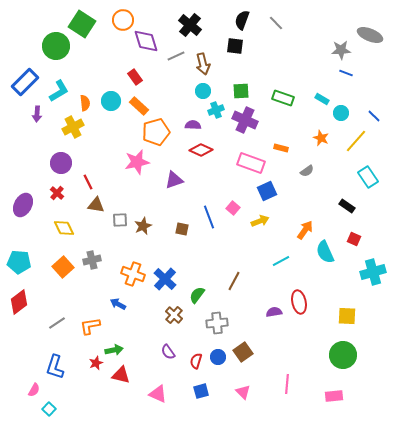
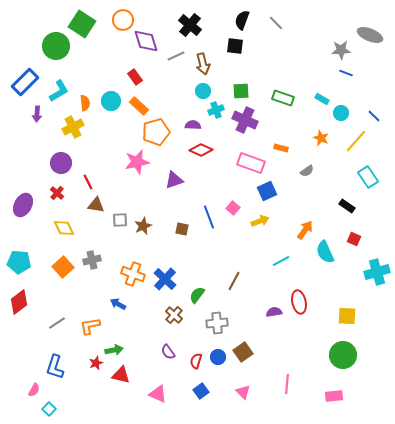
cyan cross at (373, 272): moved 4 px right
blue square at (201, 391): rotated 21 degrees counterclockwise
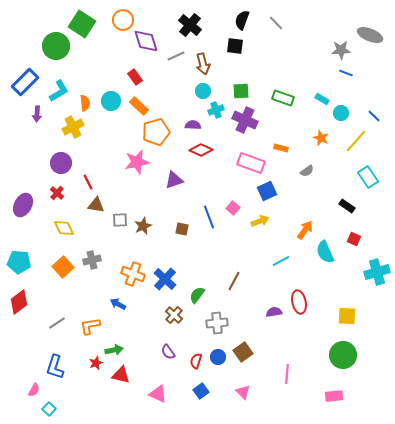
pink line at (287, 384): moved 10 px up
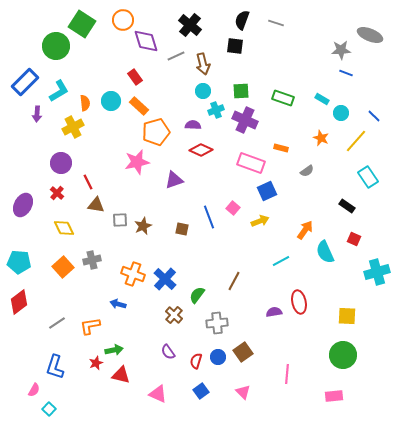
gray line at (276, 23): rotated 28 degrees counterclockwise
blue arrow at (118, 304): rotated 14 degrees counterclockwise
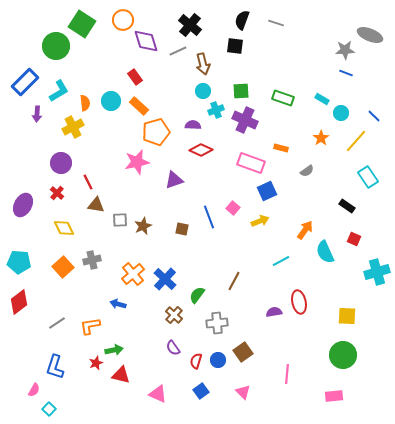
gray star at (341, 50): moved 4 px right
gray line at (176, 56): moved 2 px right, 5 px up
orange star at (321, 138): rotated 14 degrees clockwise
orange cross at (133, 274): rotated 30 degrees clockwise
purple semicircle at (168, 352): moved 5 px right, 4 px up
blue circle at (218, 357): moved 3 px down
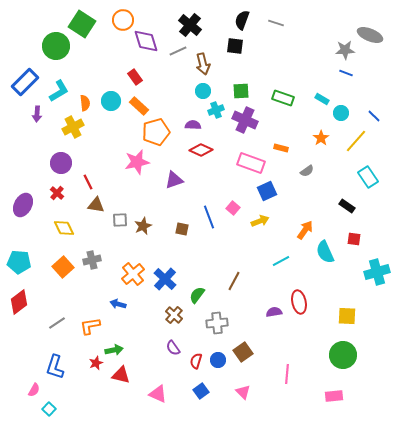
red square at (354, 239): rotated 16 degrees counterclockwise
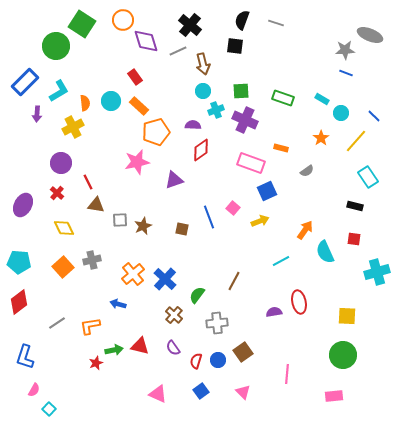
red diamond at (201, 150): rotated 60 degrees counterclockwise
black rectangle at (347, 206): moved 8 px right; rotated 21 degrees counterclockwise
blue L-shape at (55, 367): moved 30 px left, 10 px up
red triangle at (121, 375): moved 19 px right, 29 px up
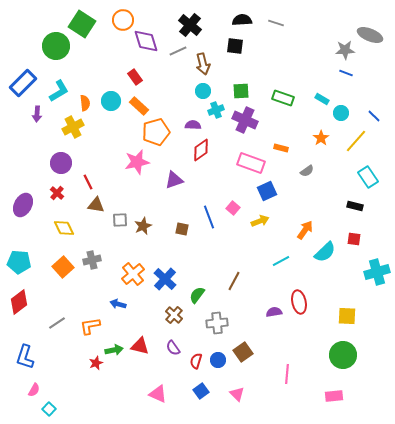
black semicircle at (242, 20): rotated 66 degrees clockwise
blue rectangle at (25, 82): moved 2 px left, 1 px down
cyan semicircle at (325, 252): rotated 110 degrees counterclockwise
pink triangle at (243, 392): moved 6 px left, 2 px down
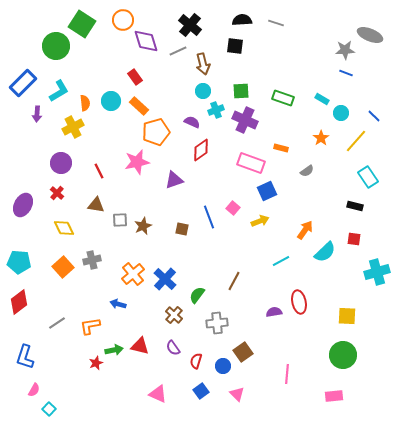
purple semicircle at (193, 125): moved 1 px left, 3 px up; rotated 21 degrees clockwise
red line at (88, 182): moved 11 px right, 11 px up
blue circle at (218, 360): moved 5 px right, 6 px down
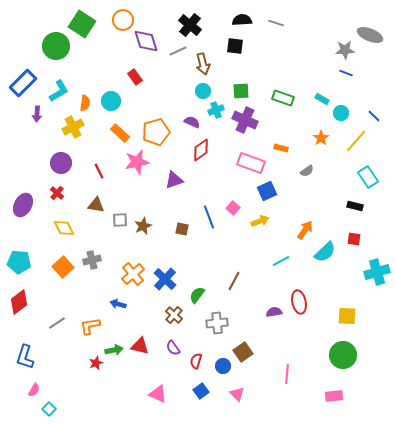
orange semicircle at (85, 103): rotated 14 degrees clockwise
orange rectangle at (139, 106): moved 19 px left, 27 px down
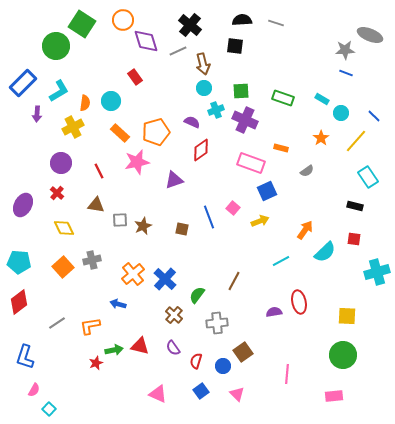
cyan circle at (203, 91): moved 1 px right, 3 px up
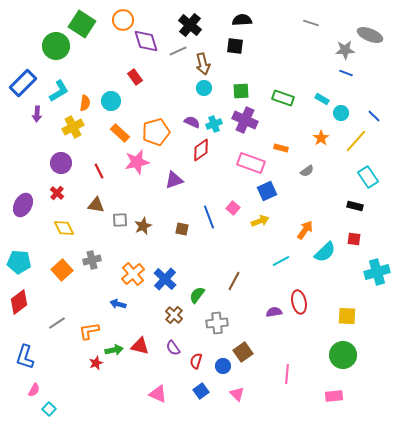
gray line at (276, 23): moved 35 px right
cyan cross at (216, 110): moved 2 px left, 14 px down
orange square at (63, 267): moved 1 px left, 3 px down
orange L-shape at (90, 326): moved 1 px left, 5 px down
